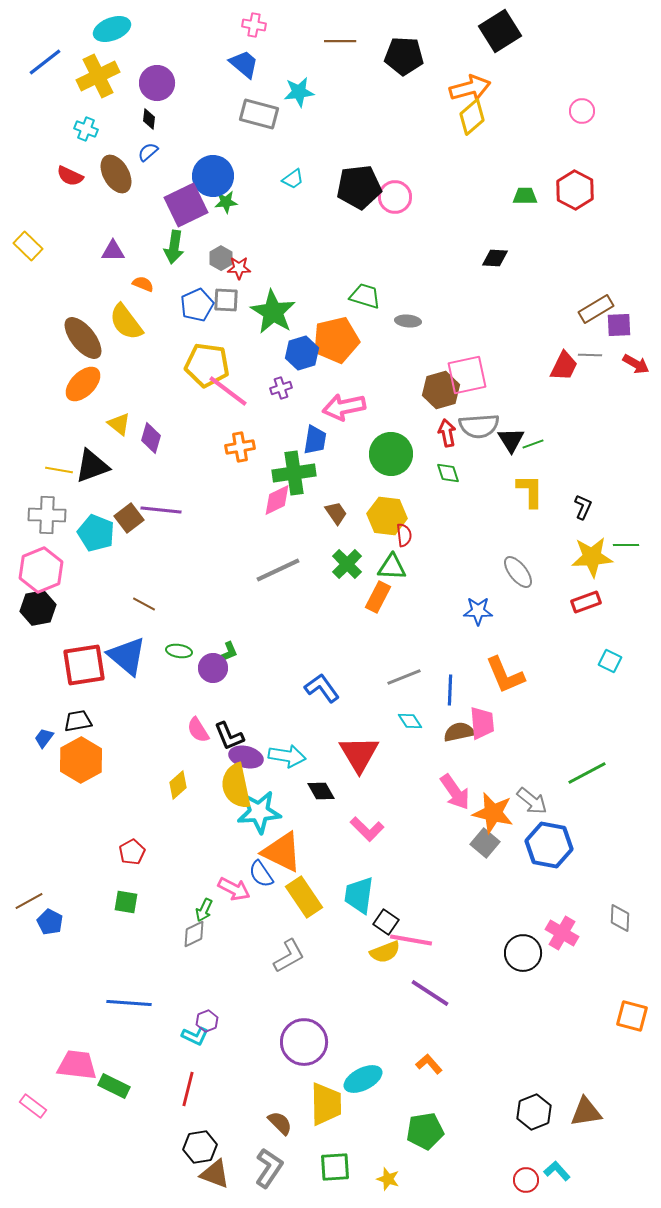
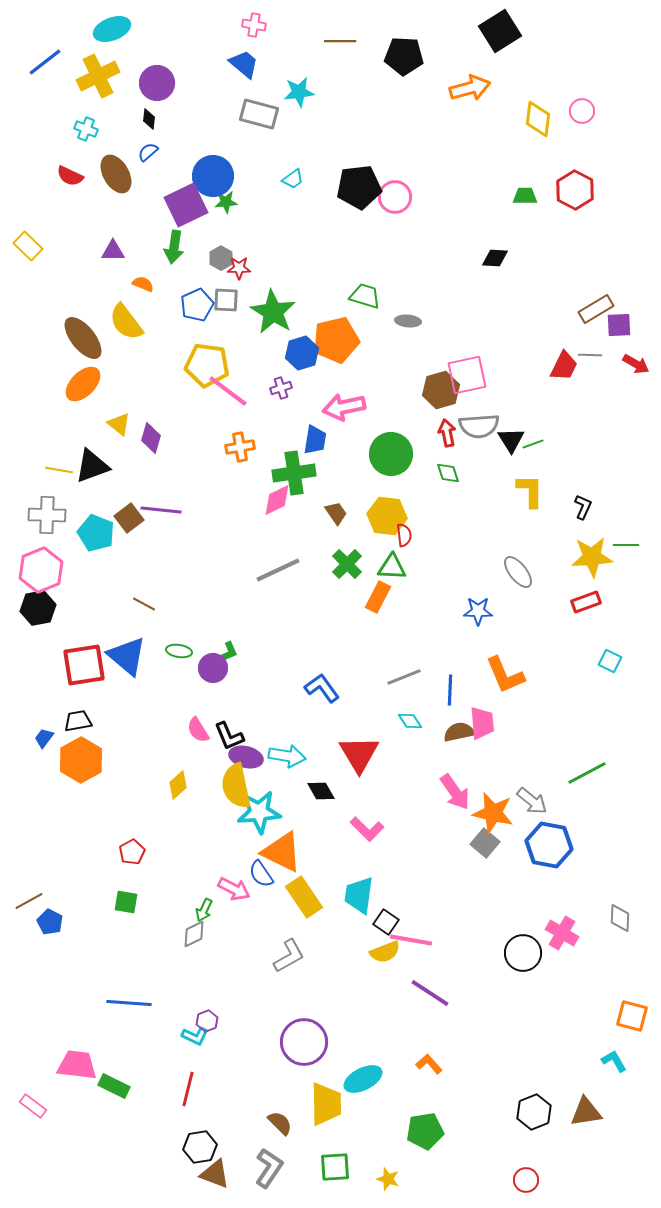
yellow diamond at (472, 117): moved 66 px right, 2 px down; rotated 42 degrees counterclockwise
cyan L-shape at (557, 1171): moved 57 px right, 110 px up; rotated 12 degrees clockwise
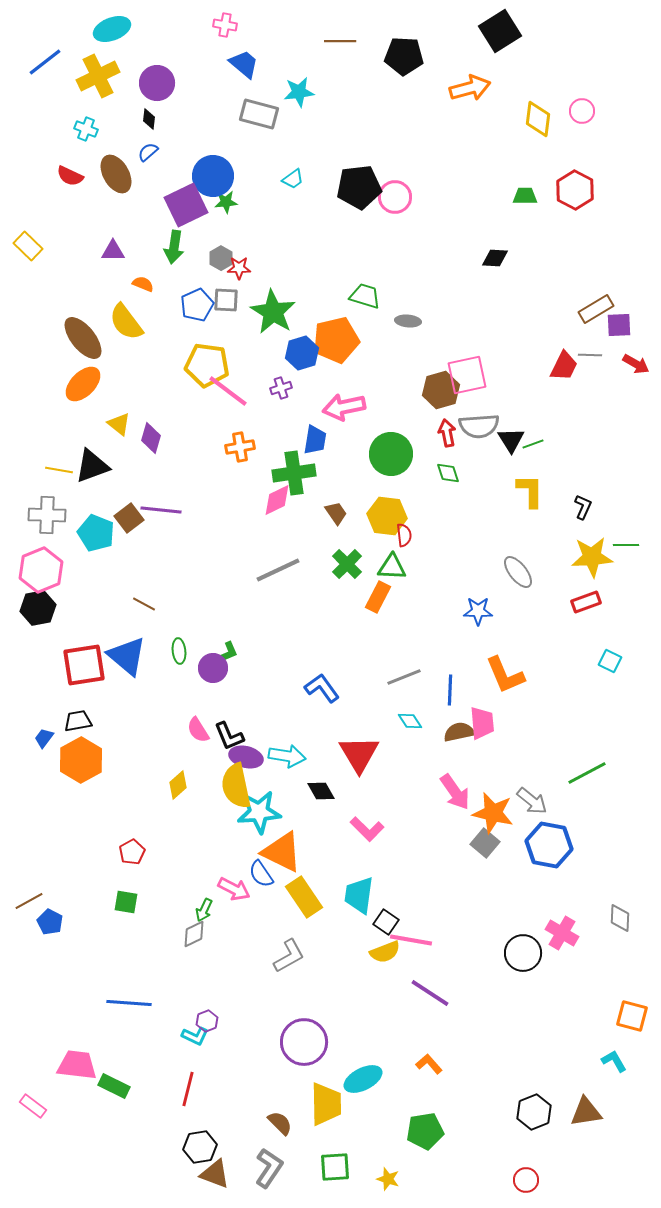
pink cross at (254, 25): moved 29 px left
green ellipse at (179, 651): rotated 75 degrees clockwise
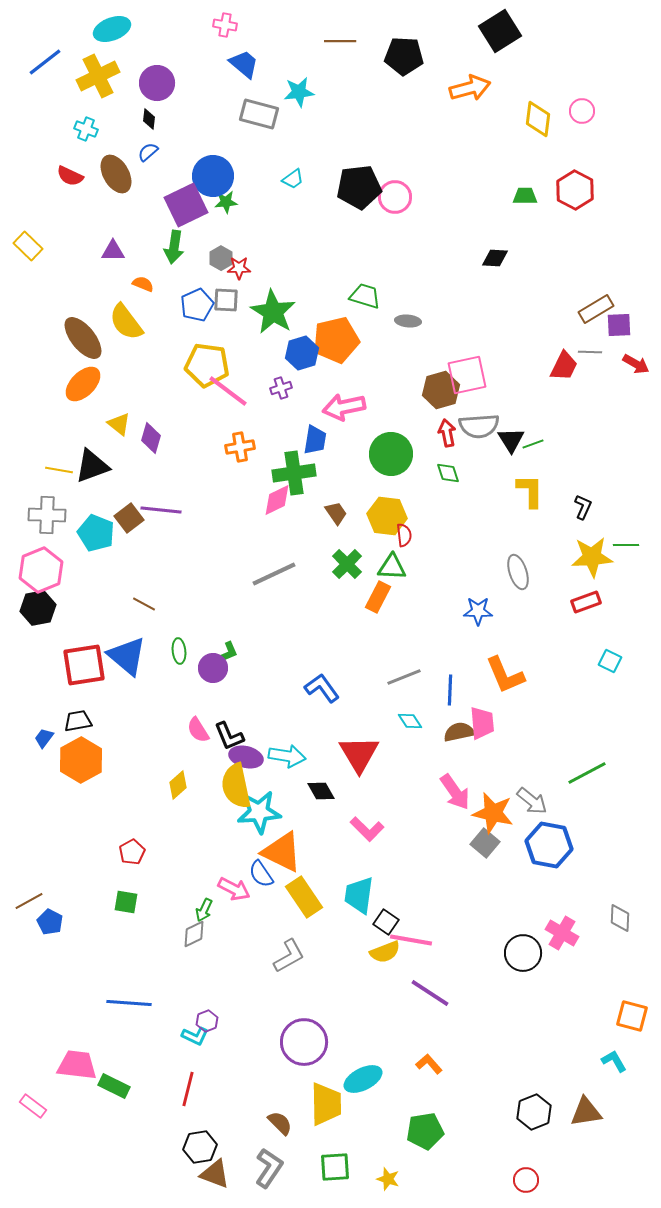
gray line at (590, 355): moved 3 px up
gray line at (278, 570): moved 4 px left, 4 px down
gray ellipse at (518, 572): rotated 20 degrees clockwise
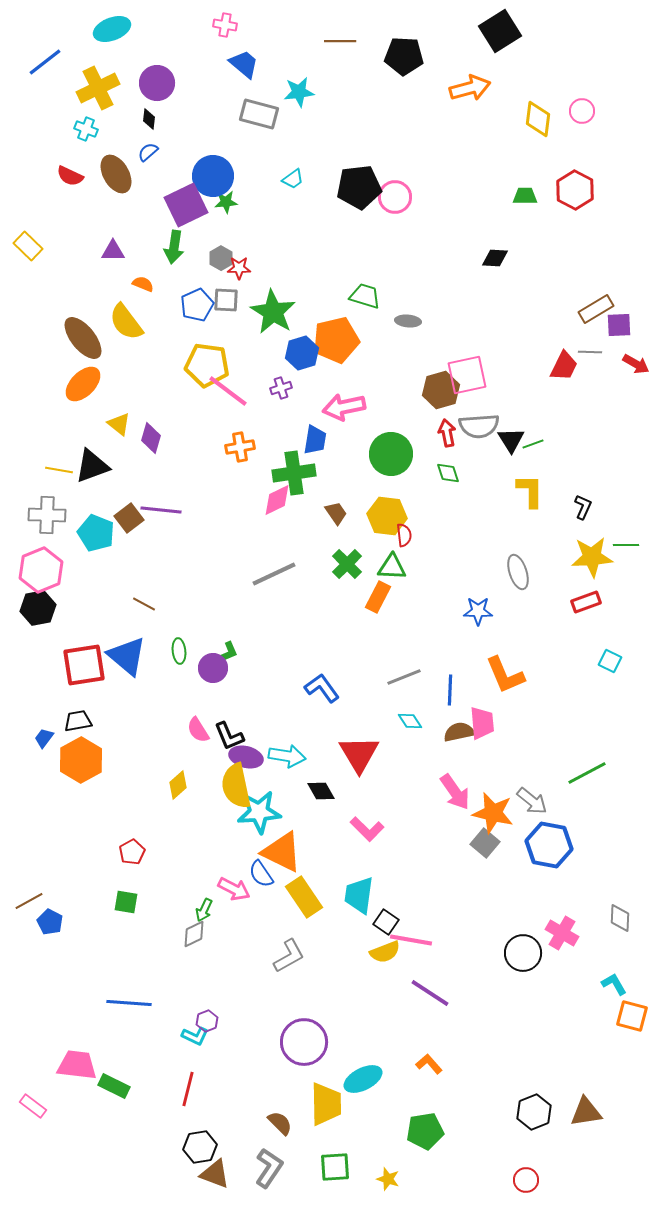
yellow cross at (98, 76): moved 12 px down
cyan L-shape at (614, 1061): moved 77 px up
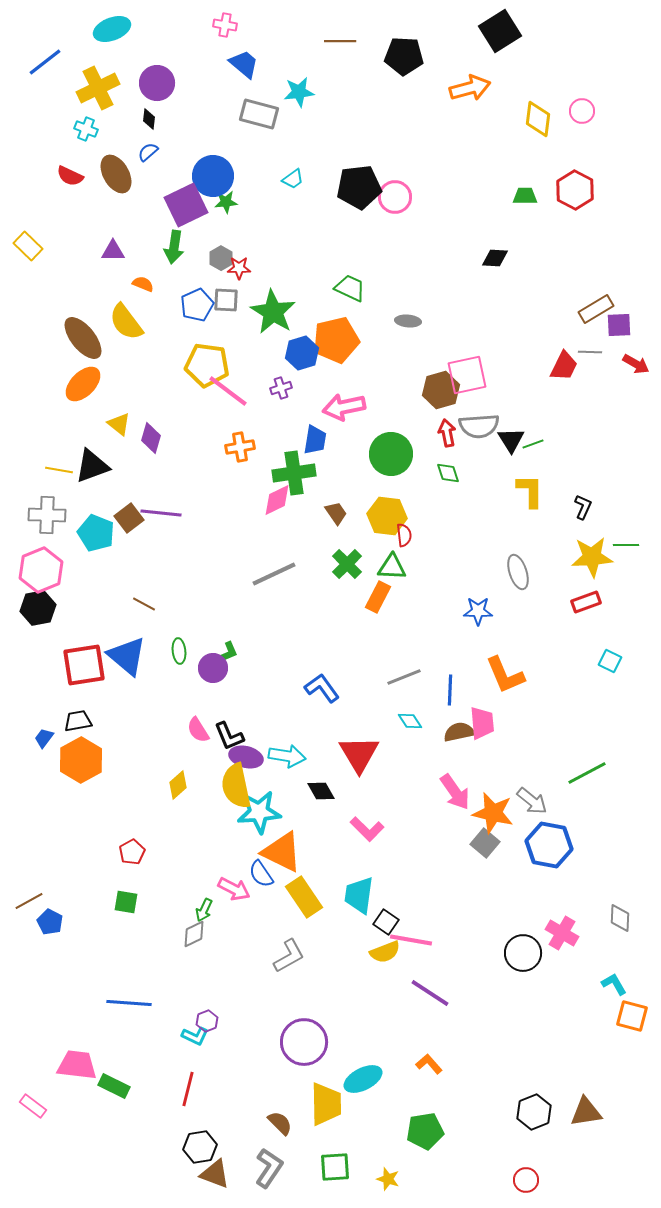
green trapezoid at (365, 296): moved 15 px left, 8 px up; rotated 8 degrees clockwise
purple line at (161, 510): moved 3 px down
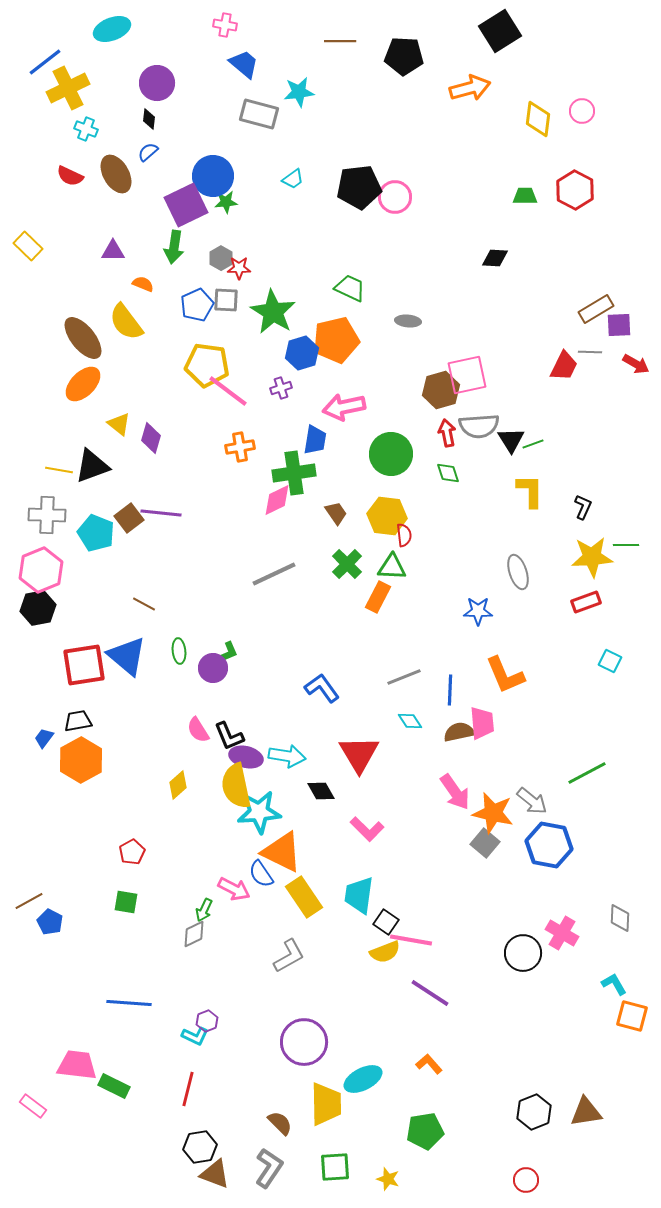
yellow cross at (98, 88): moved 30 px left
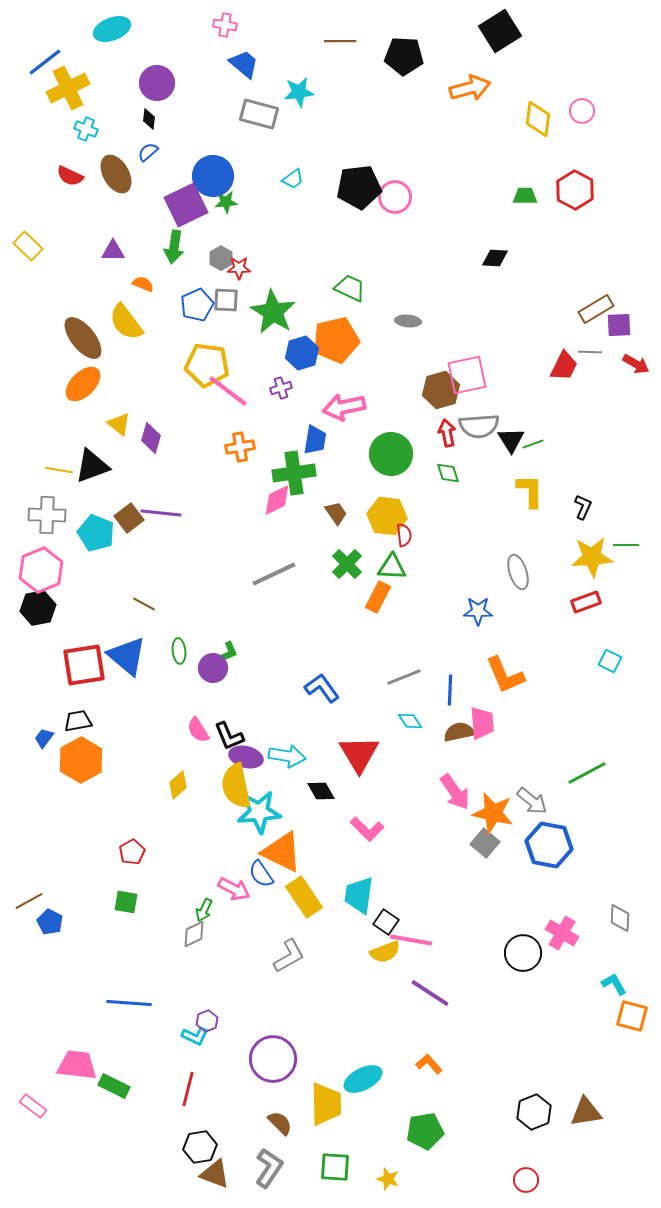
purple circle at (304, 1042): moved 31 px left, 17 px down
green square at (335, 1167): rotated 8 degrees clockwise
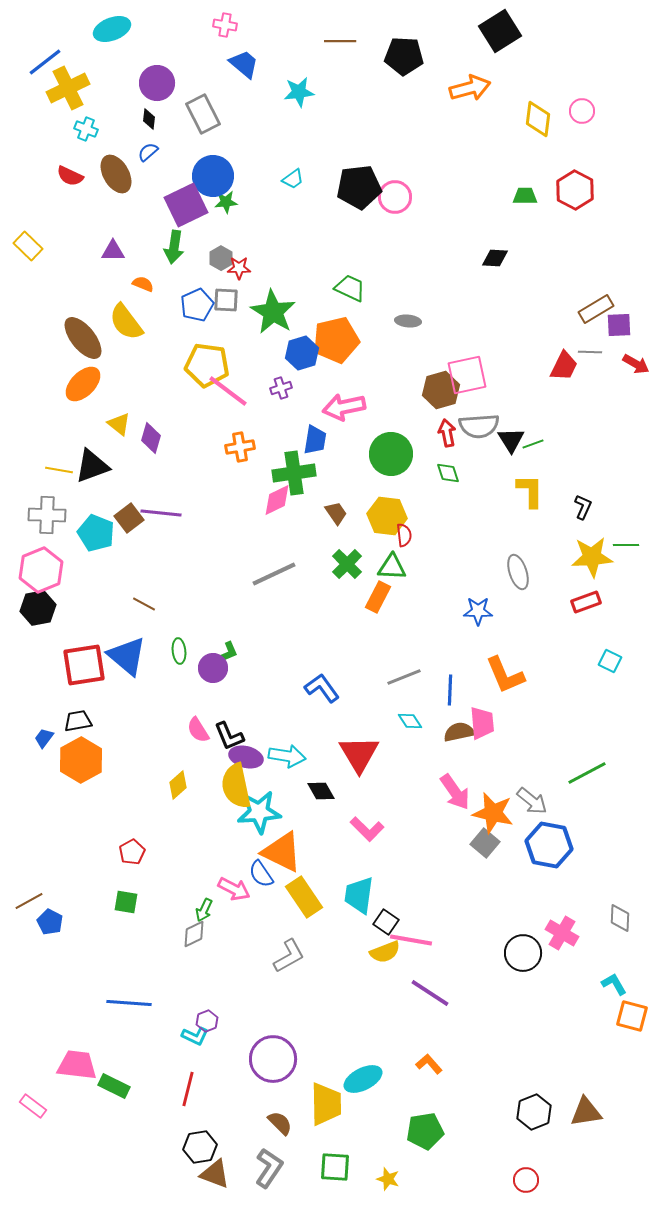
gray rectangle at (259, 114): moved 56 px left; rotated 48 degrees clockwise
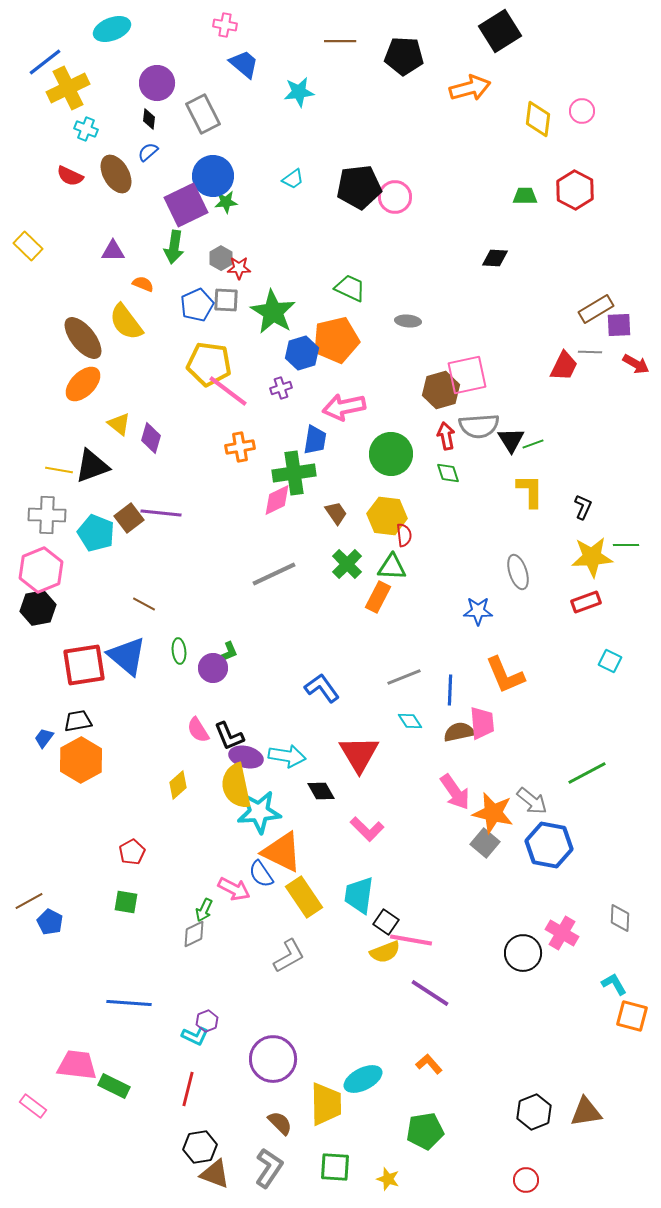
yellow pentagon at (207, 365): moved 2 px right, 1 px up
red arrow at (447, 433): moved 1 px left, 3 px down
